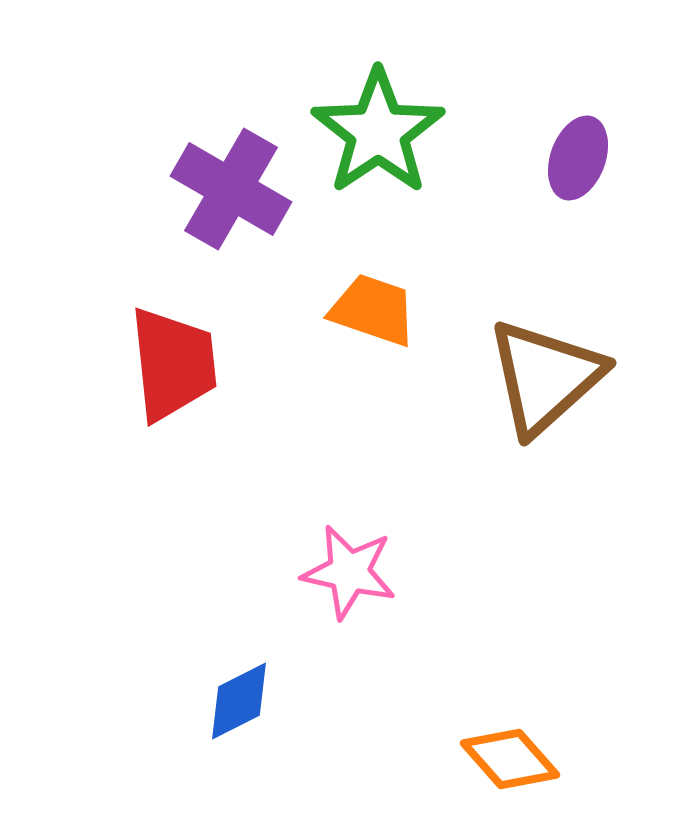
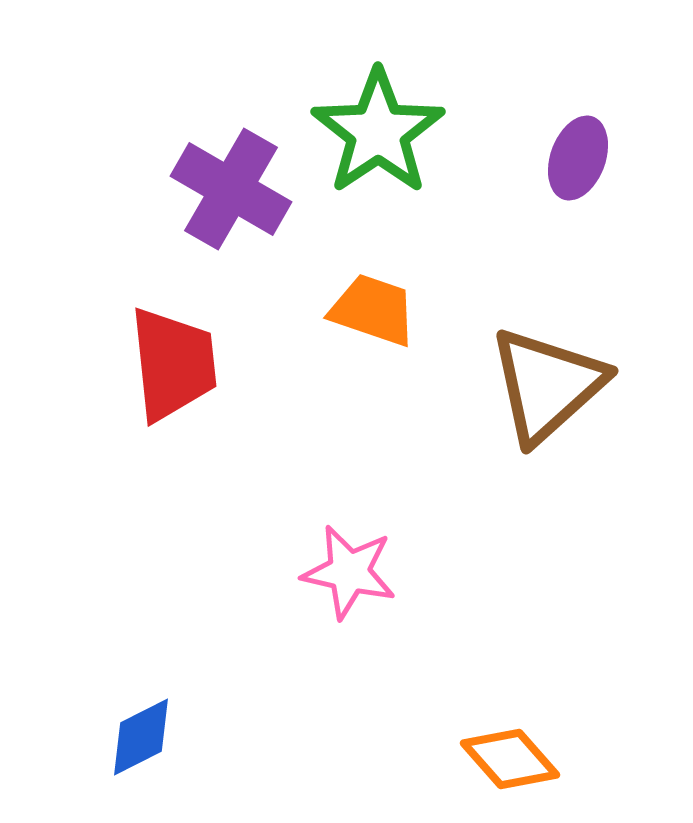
brown triangle: moved 2 px right, 8 px down
blue diamond: moved 98 px left, 36 px down
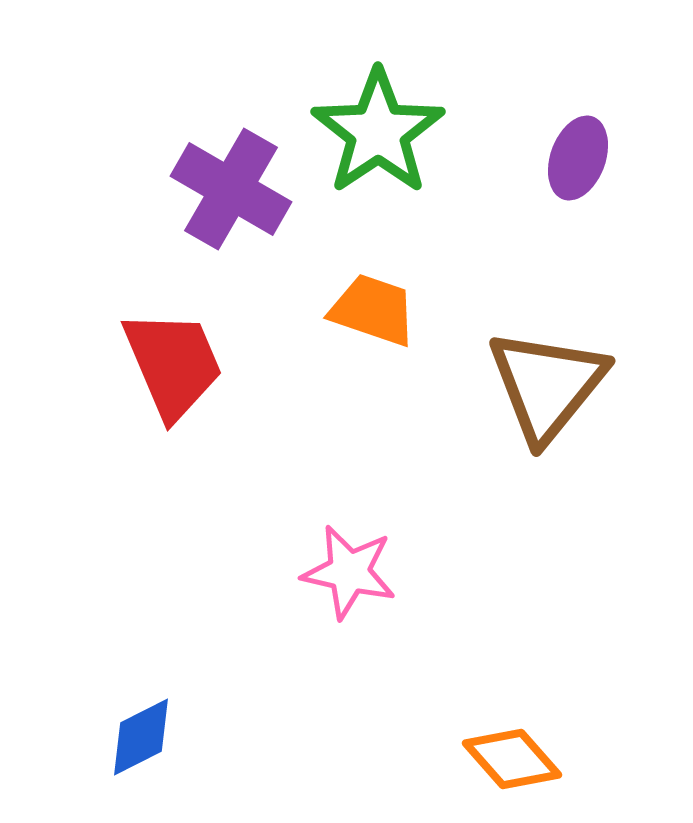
red trapezoid: rotated 17 degrees counterclockwise
brown triangle: rotated 9 degrees counterclockwise
orange diamond: moved 2 px right
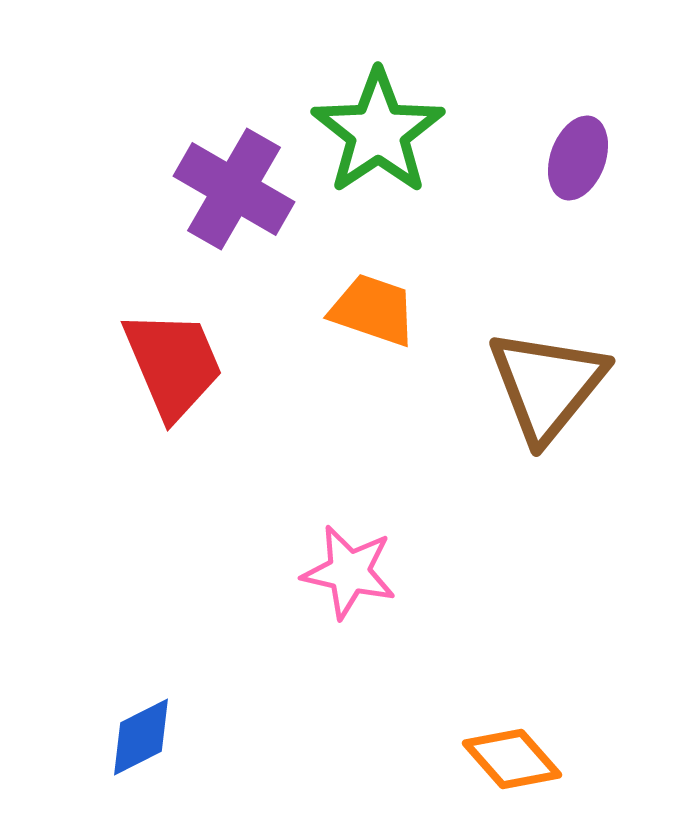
purple cross: moved 3 px right
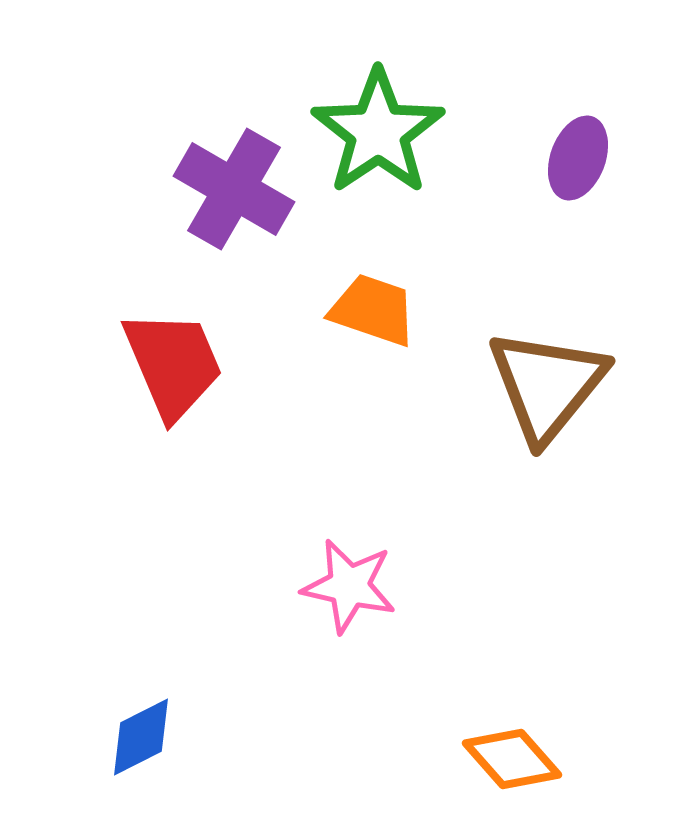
pink star: moved 14 px down
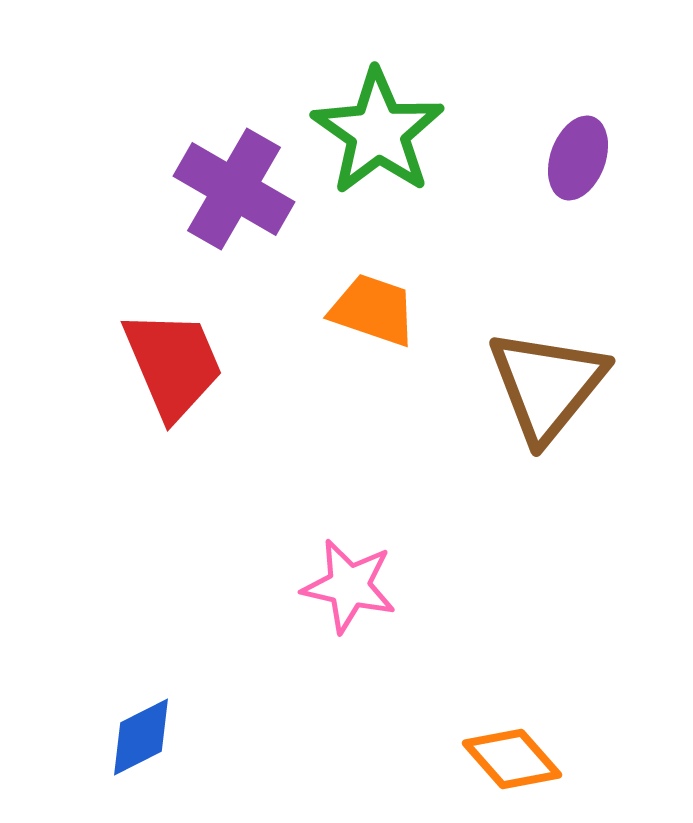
green star: rotated 3 degrees counterclockwise
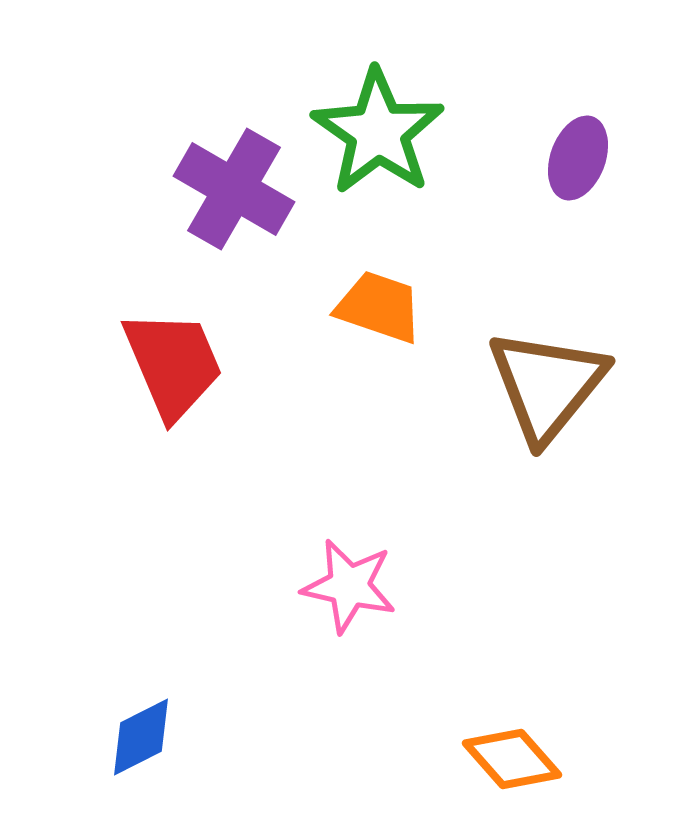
orange trapezoid: moved 6 px right, 3 px up
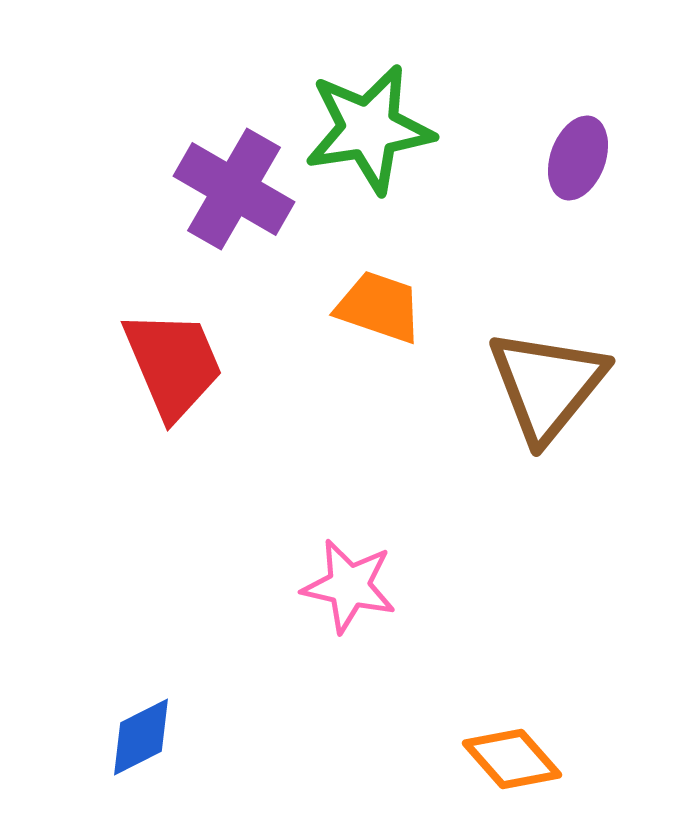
green star: moved 9 px left, 3 px up; rotated 28 degrees clockwise
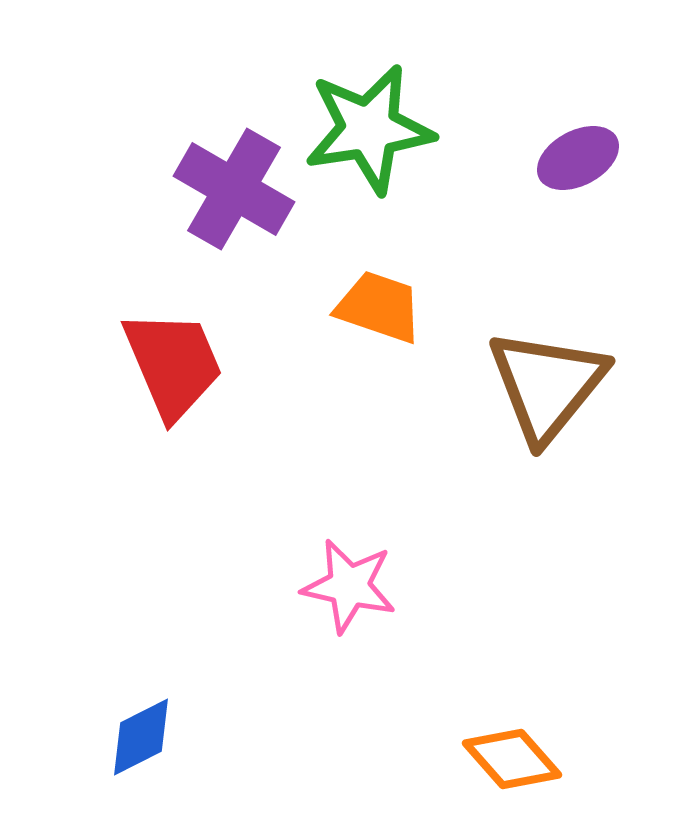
purple ellipse: rotated 42 degrees clockwise
